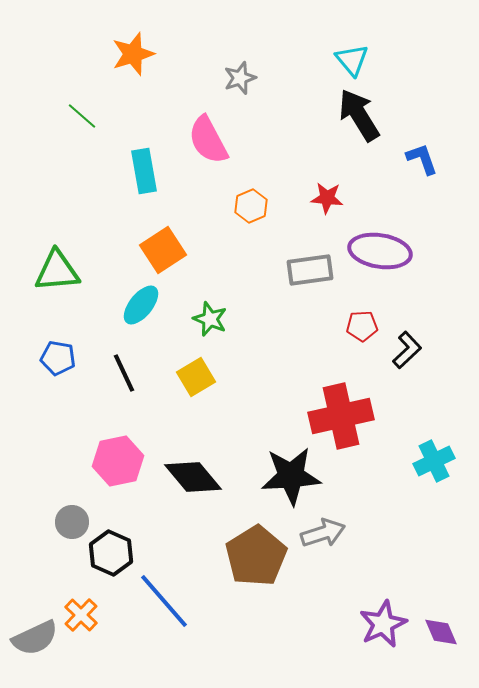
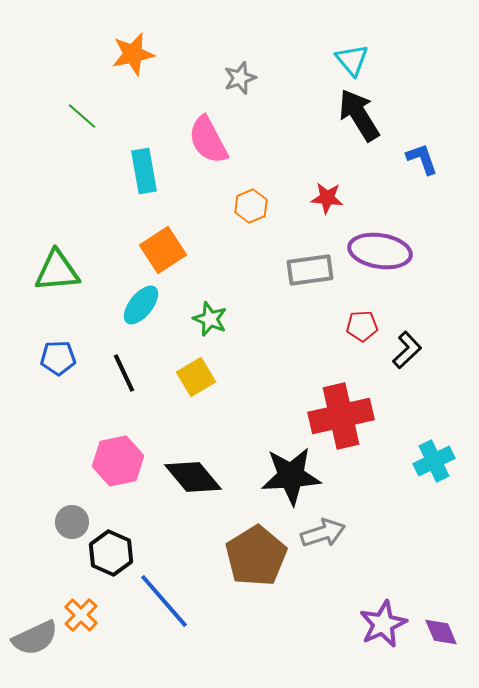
orange star: rotated 6 degrees clockwise
blue pentagon: rotated 12 degrees counterclockwise
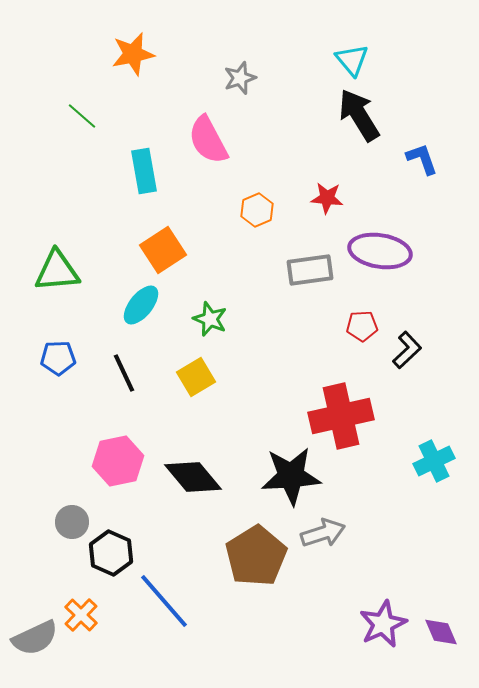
orange hexagon: moved 6 px right, 4 px down
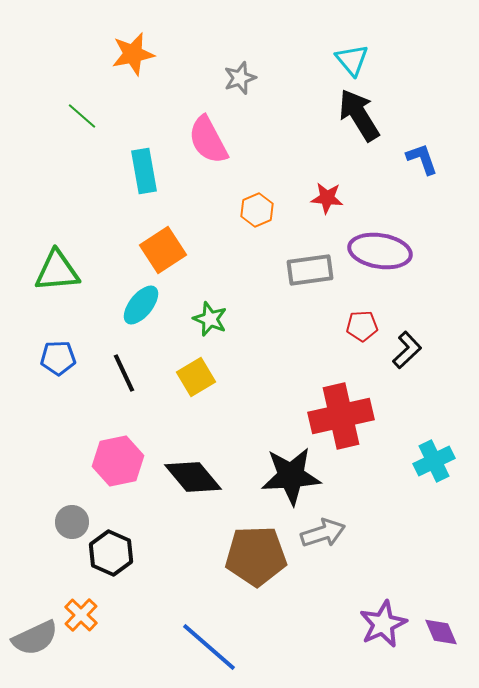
brown pentagon: rotated 30 degrees clockwise
blue line: moved 45 px right, 46 px down; rotated 8 degrees counterclockwise
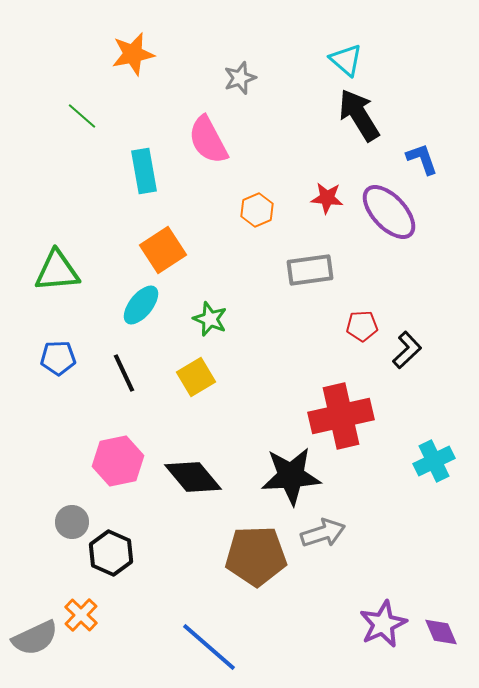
cyan triangle: moved 6 px left; rotated 9 degrees counterclockwise
purple ellipse: moved 9 px right, 39 px up; rotated 38 degrees clockwise
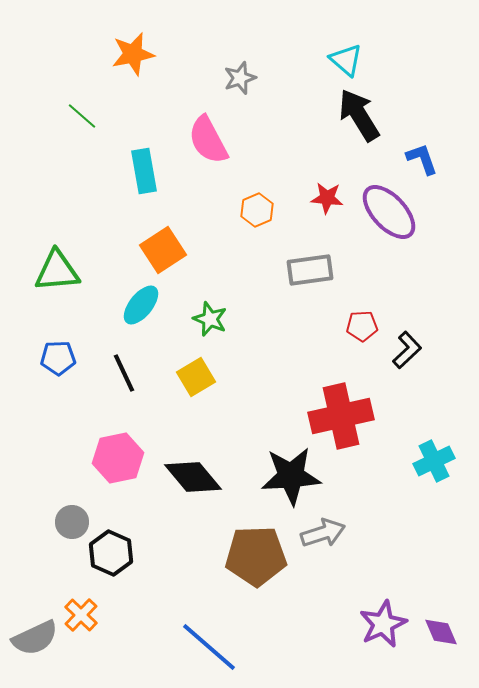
pink hexagon: moved 3 px up
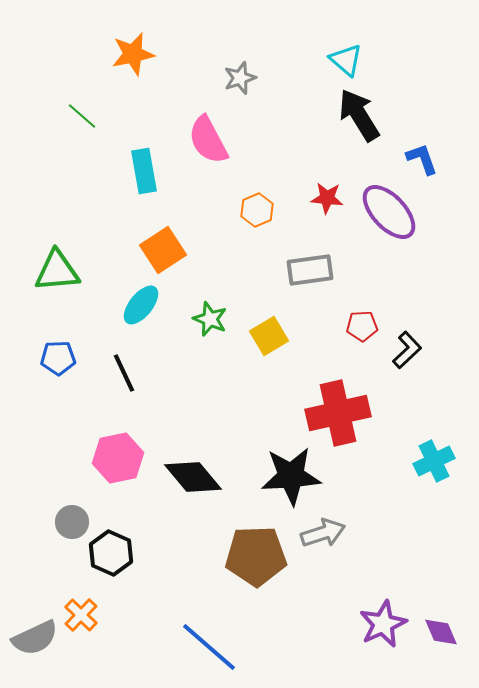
yellow square: moved 73 px right, 41 px up
red cross: moved 3 px left, 3 px up
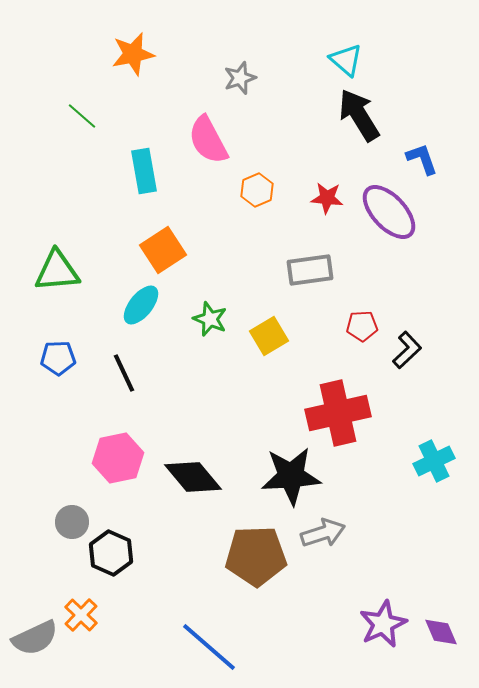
orange hexagon: moved 20 px up
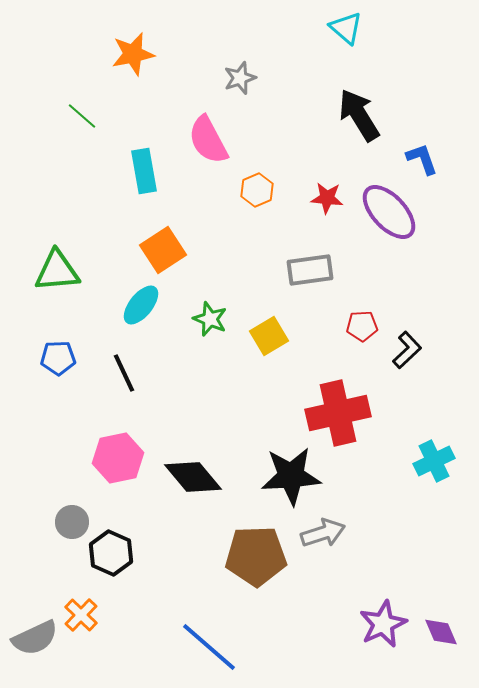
cyan triangle: moved 32 px up
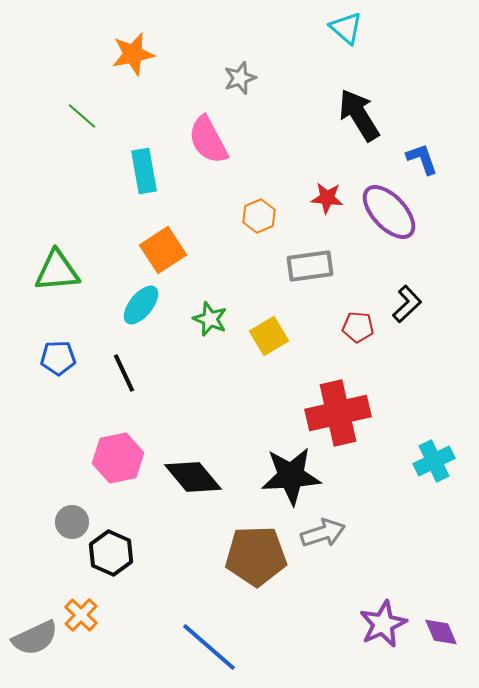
orange hexagon: moved 2 px right, 26 px down
gray rectangle: moved 4 px up
red pentagon: moved 4 px left, 1 px down; rotated 8 degrees clockwise
black L-shape: moved 46 px up
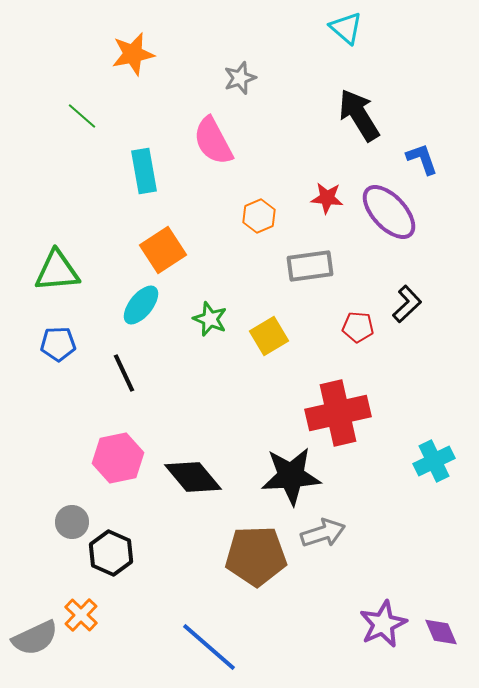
pink semicircle: moved 5 px right, 1 px down
blue pentagon: moved 14 px up
